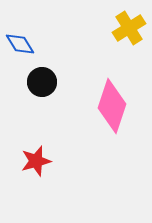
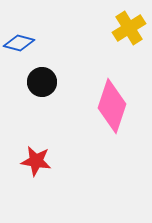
blue diamond: moved 1 px left, 1 px up; rotated 44 degrees counterclockwise
red star: rotated 24 degrees clockwise
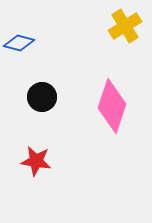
yellow cross: moved 4 px left, 2 px up
black circle: moved 15 px down
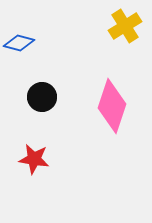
red star: moved 2 px left, 2 px up
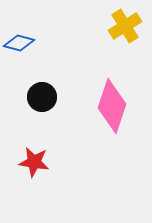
red star: moved 3 px down
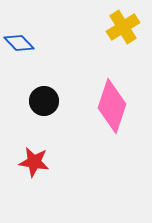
yellow cross: moved 2 px left, 1 px down
blue diamond: rotated 32 degrees clockwise
black circle: moved 2 px right, 4 px down
